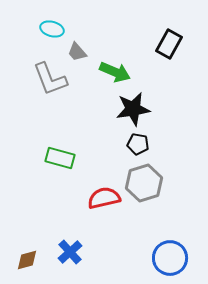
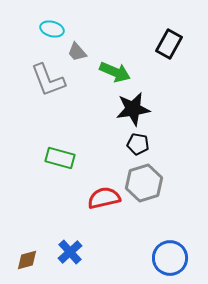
gray L-shape: moved 2 px left, 1 px down
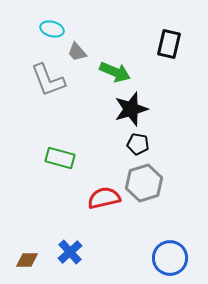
black rectangle: rotated 16 degrees counterclockwise
black star: moved 2 px left; rotated 8 degrees counterclockwise
brown diamond: rotated 15 degrees clockwise
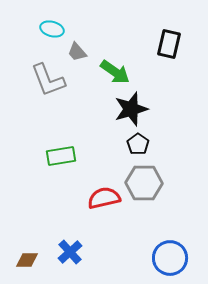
green arrow: rotated 12 degrees clockwise
black pentagon: rotated 25 degrees clockwise
green rectangle: moved 1 px right, 2 px up; rotated 24 degrees counterclockwise
gray hexagon: rotated 18 degrees clockwise
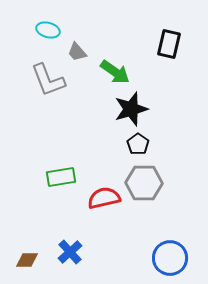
cyan ellipse: moved 4 px left, 1 px down
green rectangle: moved 21 px down
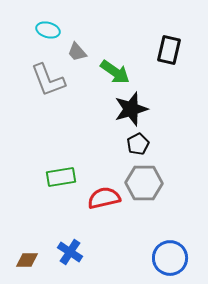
black rectangle: moved 6 px down
black pentagon: rotated 10 degrees clockwise
blue cross: rotated 15 degrees counterclockwise
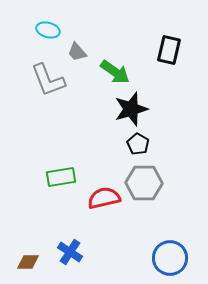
black pentagon: rotated 15 degrees counterclockwise
brown diamond: moved 1 px right, 2 px down
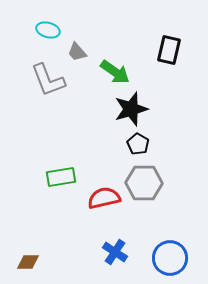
blue cross: moved 45 px right
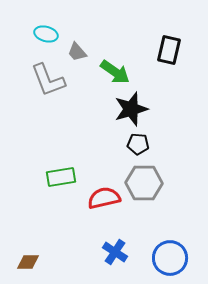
cyan ellipse: moved 2 px left, 4 px down
black pentagon: rotated 25 degrees counterclockwise
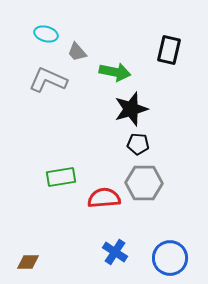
green arrow: rotated 24 degrees counterclockwise
gray L-shape: rotated 135 degrees clockwise
red semicircle: rotated 8 degrees clockwise
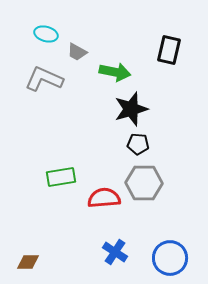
gray trapezoid: rotated 20 degrees counterclockwise
gray L-shape: moved 4 px left, 1 px up
